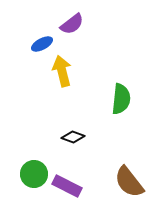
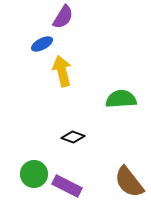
purple semicircle: moved 9 px left, 7 px up; rotated 20 degrees counterclockwise
green semicircle: rotated 100 degrees counterclockwise
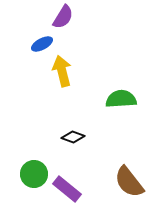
purple rectangle: moved 3 px down; rotated 12 degrees clockwise
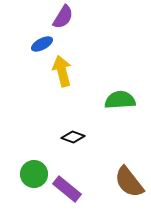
green semicircle: moved 1 px left, 1 px down
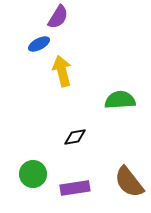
purple semicircle: moved 5 px left
blue ellipse: moved 3 px left
black diamond: moved 2 px right; rotated 30 degrees counterclockwise
green circle: moved 1 px left
purple rectangle: moved 8 px right, 1 px up; rotated 48 degrees counterclockwise
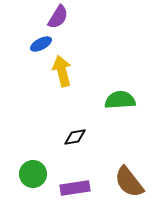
blue ellipse: moved 2 px right
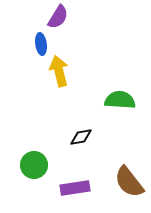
blue ellipse: rotated 70 degrees counterclockwise
yellow arrow: moved 3 px left
green semicircle: rotated 8 degrees clockwise
black diamond: moved 6 px right
green circle: moved 1 px right, 9 px up
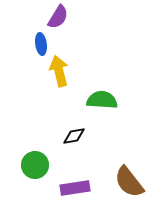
green semicircle: moved 18 px left
black diamond: moved 7 px left, 1 px up
green circle: moved 1 px right
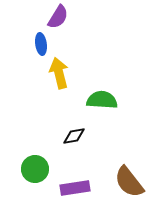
yellow arrow: moved 2 px down
green circle: moved 4 px down
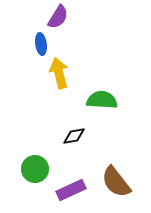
brown semicircle: moved 13 px left
purple rectangle: moved 4 px left, 2 px down; rotated 16 degrees counterclockwise
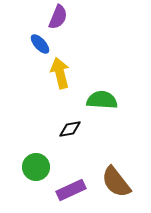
purple semicircle: rotated 10 degrees counterclockwise
blue ellipse: moved 1 px left; rotated 35 degrees counterclockwise
yellow arrow: moved 1 px right
black diamond: moved 4 px left, 7 px up
green circle: moved 1 px right, 2 px up
